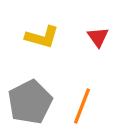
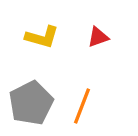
red triangle: rotated 45 degrees clockwise
gray pentagon: moved 1 px right, 1 px down
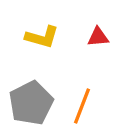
red triangle: rotated 15 degrees clockwise
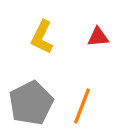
yellow L-shape: rotated 100 degrees clockwise
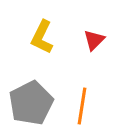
red triangle: moved 4 px left, 3 px down; rotated 40 degrees counterclockwise
orange line: rotated 12 degrees counterclockwise
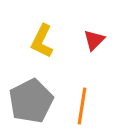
yellow L-shape: moved 4 px down
gray pentagon: moved 2 px up
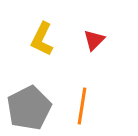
yellow L-shape: moved 2 px up
gray pentagon: moved 2 px left, 7 px down
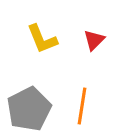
yellow L-shape: rotated 48 degrees counterclockwise
gray pentagon: moved 1 px down
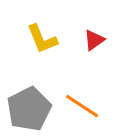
red triangle: rotated 10 degrees clockwise
orange line: rotated 66 degrees counterclockwise
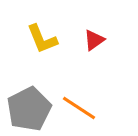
orange line: moved 3 px left, 2 px down
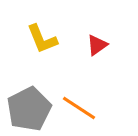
red triangle: moved 3 px right, 5 px down
